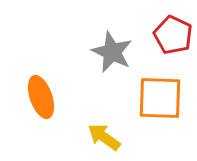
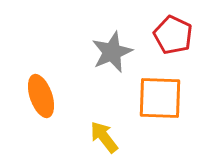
gray star: rotated 24 degrees clockwise
orange ellipse: moved 1 px up
yellow arrow: rotated 16 degrees clockwise
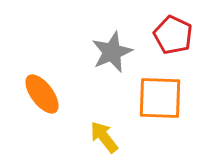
orange ellipse: moved 1 px right, 2 px up; rotated 18 degrees counterclockwise
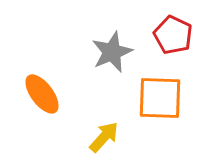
yellow arrow: rotated 80 degrees clockwise
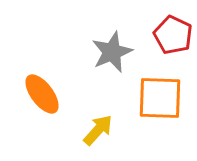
yellow arrow: moved 6 px left, 7 px up
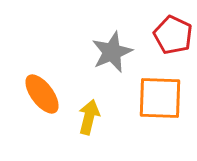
yellow arrow: moved 9 px left, 13 px up; rotated 28 degrees counterclockwise
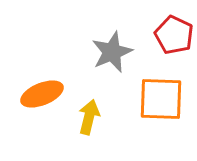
red pentagon: moved 1 px right
orange ellipse: rotated 75 degrees counterclockwise
orange square: moved 1 px right, 1 px down
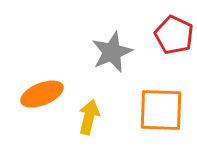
orange square: moved 11 px down
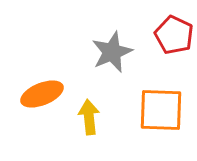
yellow arrow: rotated 20 degrees counterclockwise
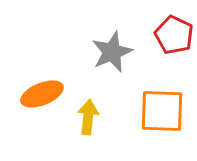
orange square: moved 1 px right, 1 px down
yellow arrow: moved 1 px left; rotated 12 degrees clockwise
